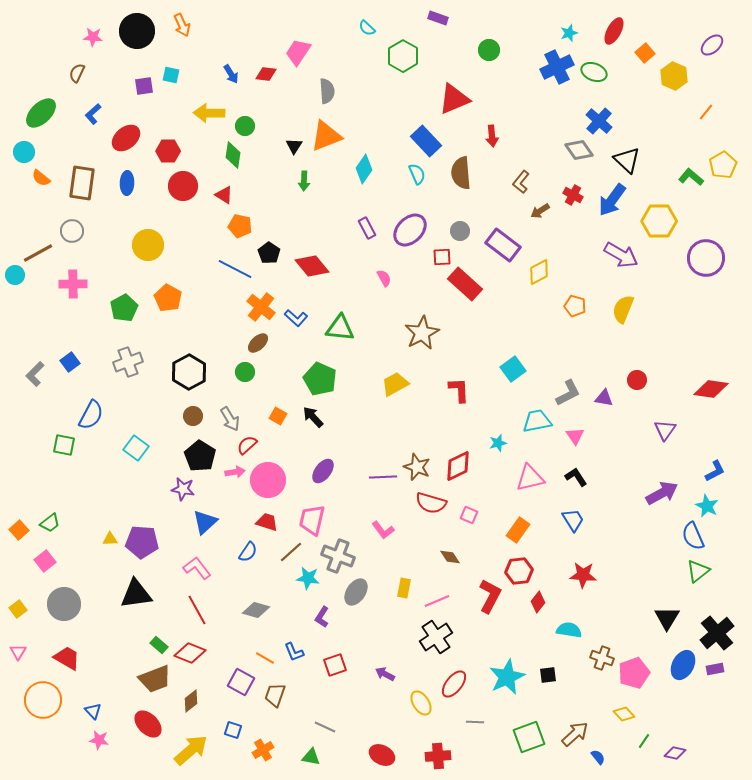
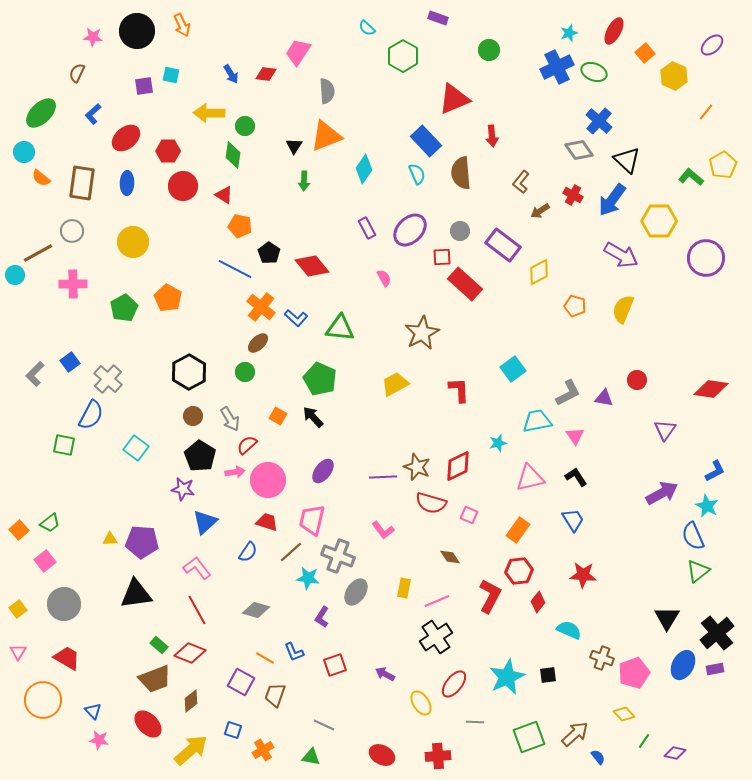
yellow circle at (148, 245): moved 15 px left, 3 px up
gray cross at (128, 362): moved 20 px left, 17 px down; rotated 28 degrees counterclockwise
cyan semicircle at (569, 630): rotated 15 degrees clockwise
gray line at (325, 727): moved 1 px left, 2 px up
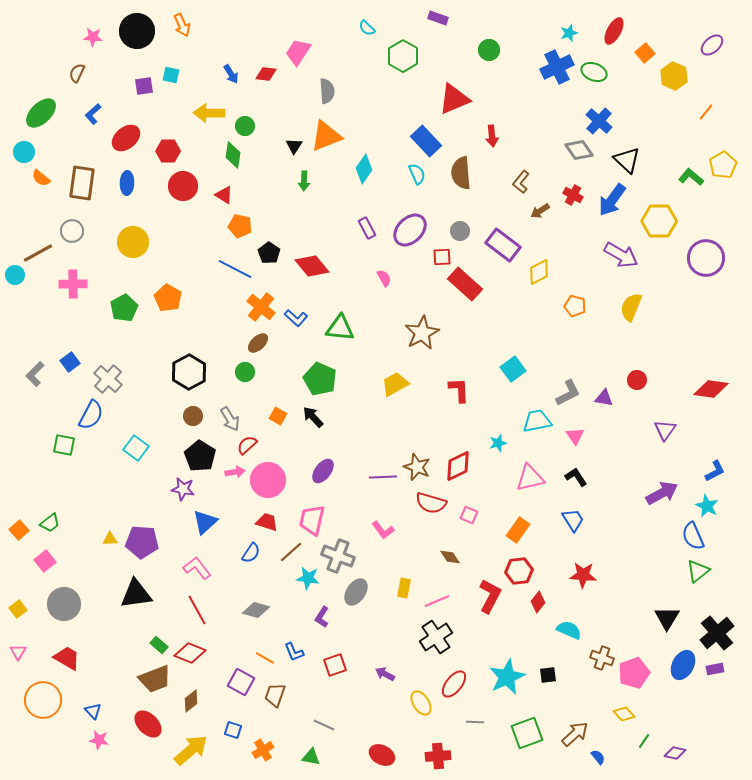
yellow semicircle at (623, 309): moved 8 px right, 2 px up
blue semicircle at (248, 552): moved 3 px right, 1 px down
green square at (529, 737): moved 2 px left, 4 px up
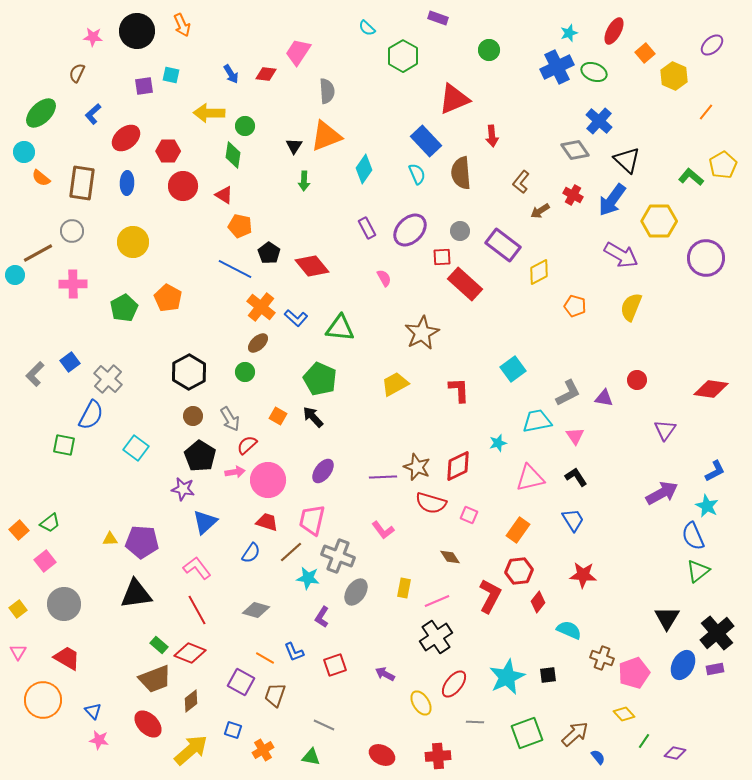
gray diamond at (579, 150): moved 4 px left
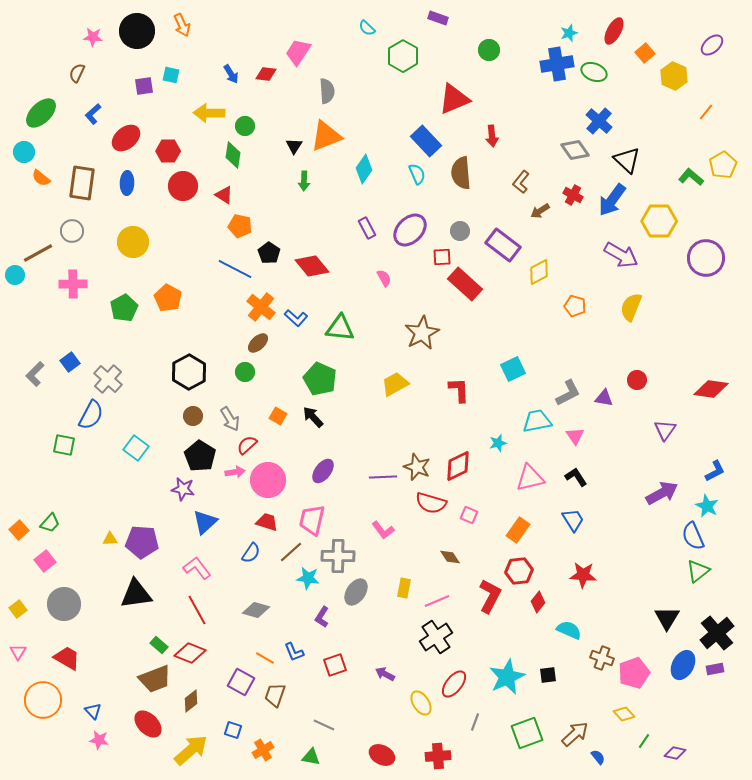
blue cross at (557, 67): moved 3 px up; rotated 16 degrees clockwise
cyan square at (513, 369): rotated 10 degrees clockwise
green trapezoid at (50, 523): rotated 10 degrees counterclockwise
gray cross at (338, 556): rotated 20 degrees counterclockwise
gray line at (475, 722): rotated 72 degrees counterclockwise
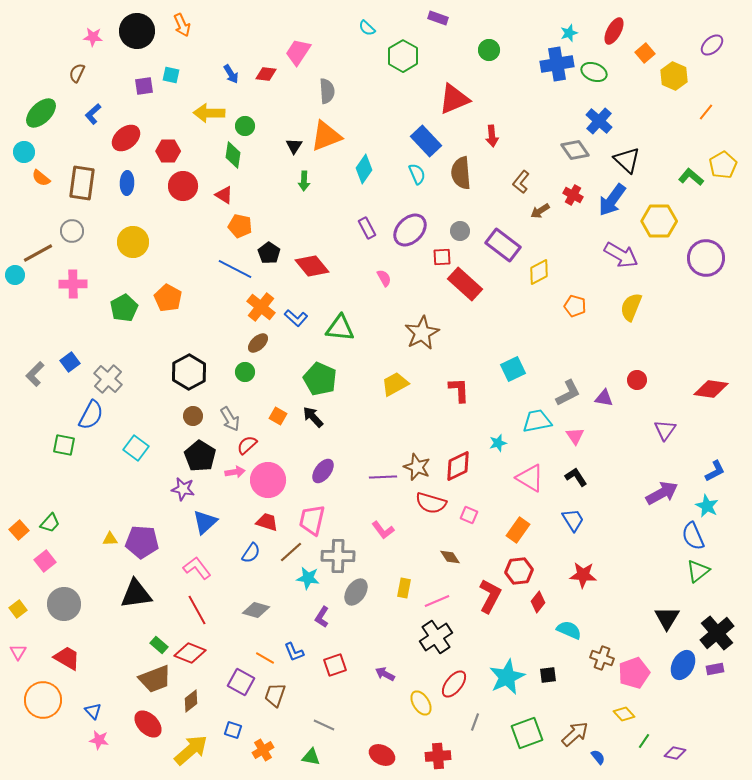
pink triangle at (530, 478): rotated 44 degrees clockwise
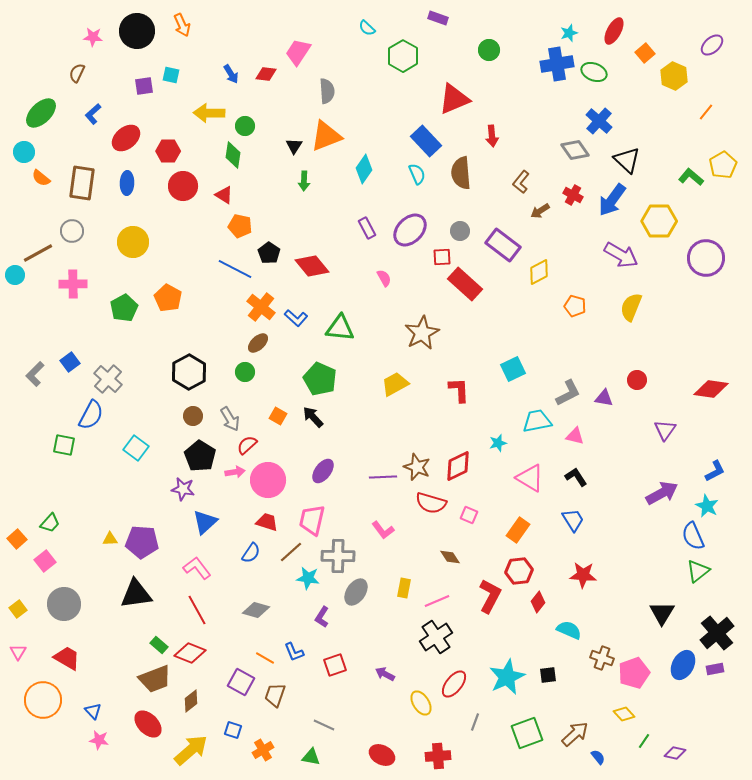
pink triangle at (575, 436): rotated 42 degrees counterclockwise
orange square at (19, 530): moved 2 px left, 9 px down
black triangle at (667, 618): moved 5 px left, 5 px up
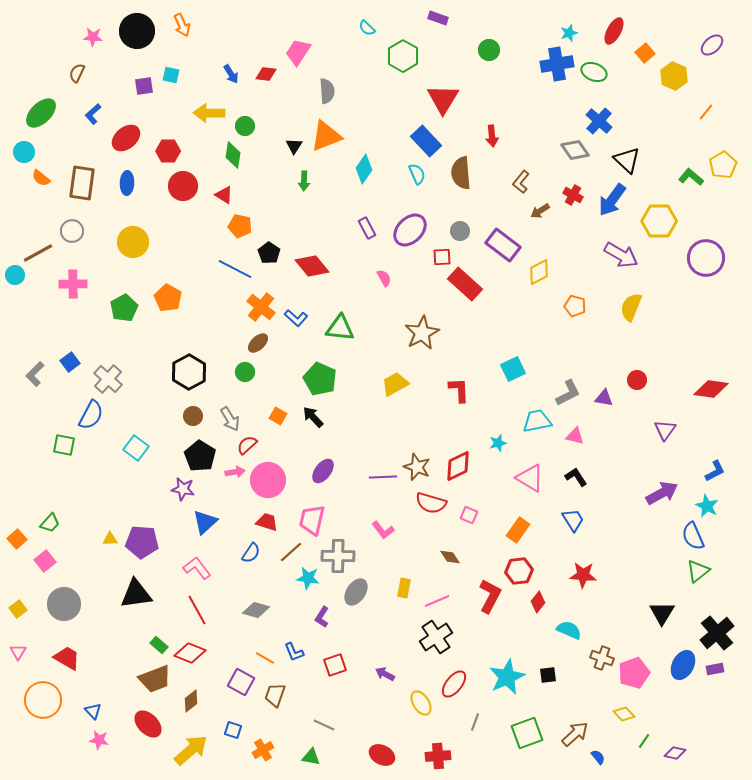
red triangle at (454, 99): moved 11 px left; rotated 36 degrees counterclockwise
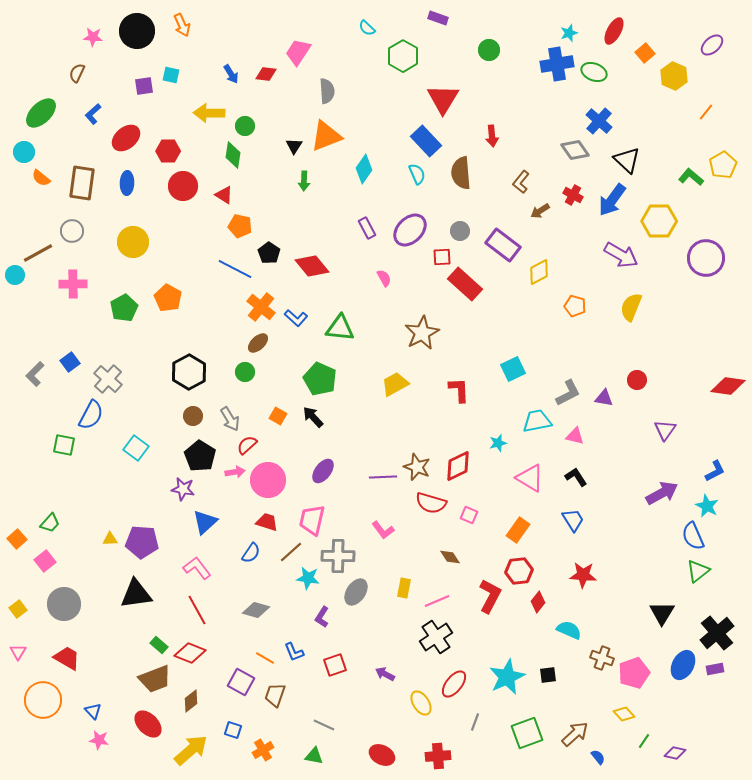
red diamond at (711, 389): moved 17 px right, 3 px up
green triangle at (311, 757): moved 3 px right, 1 px up
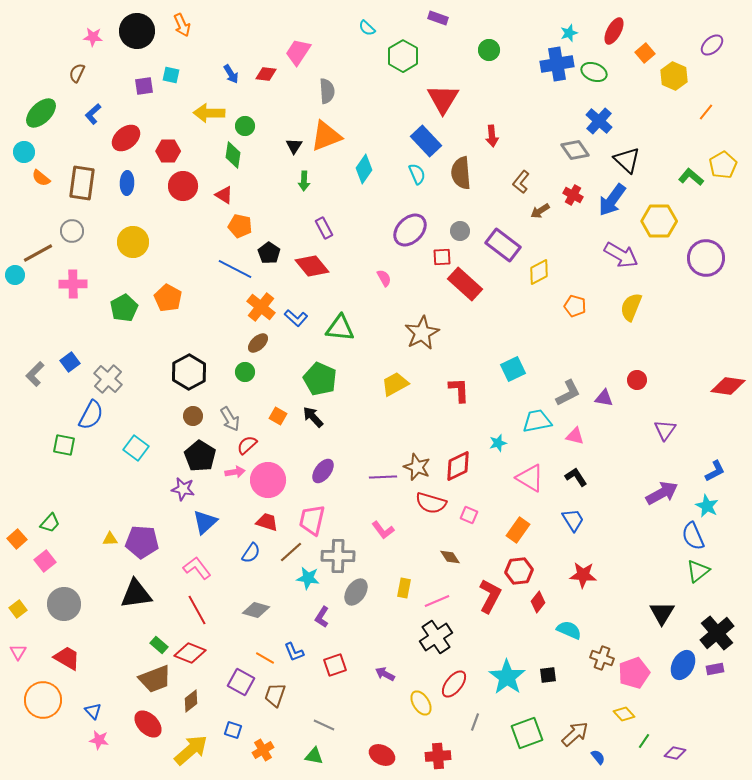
purple rectangle at (367, 228): moved 43 px left
cyan star at (507, 677): rotated 12 degrees counterclockwise
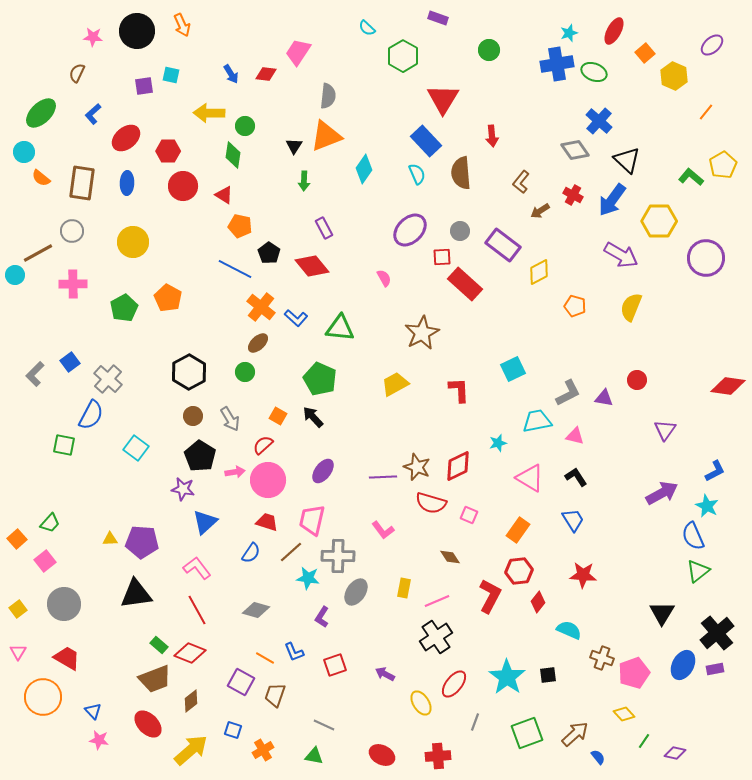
gray semicircle at (327, 91): moved 1 px right, 5 px down; rotated 10 degrees clockwise
red semicircle at (247, 445): moved 16 px right
orange circle at (43, 700): moved 3 px up
